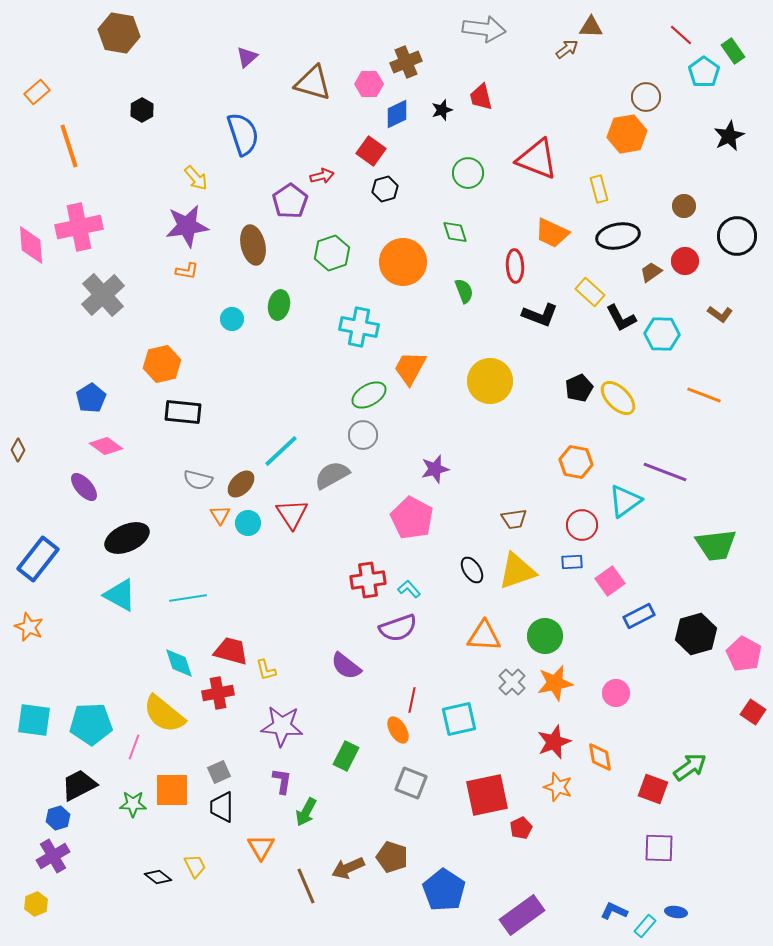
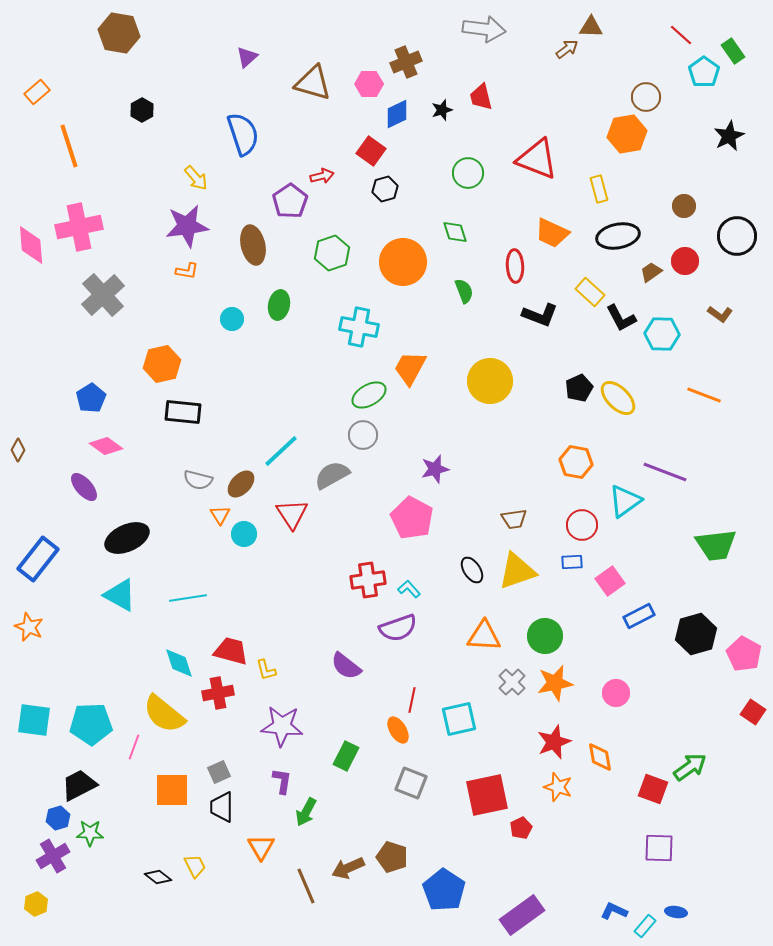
cyan circle at (248, 523): moved 4 px left, 11 px down
green star at (133, 804): moved 43 px left, 29 px down
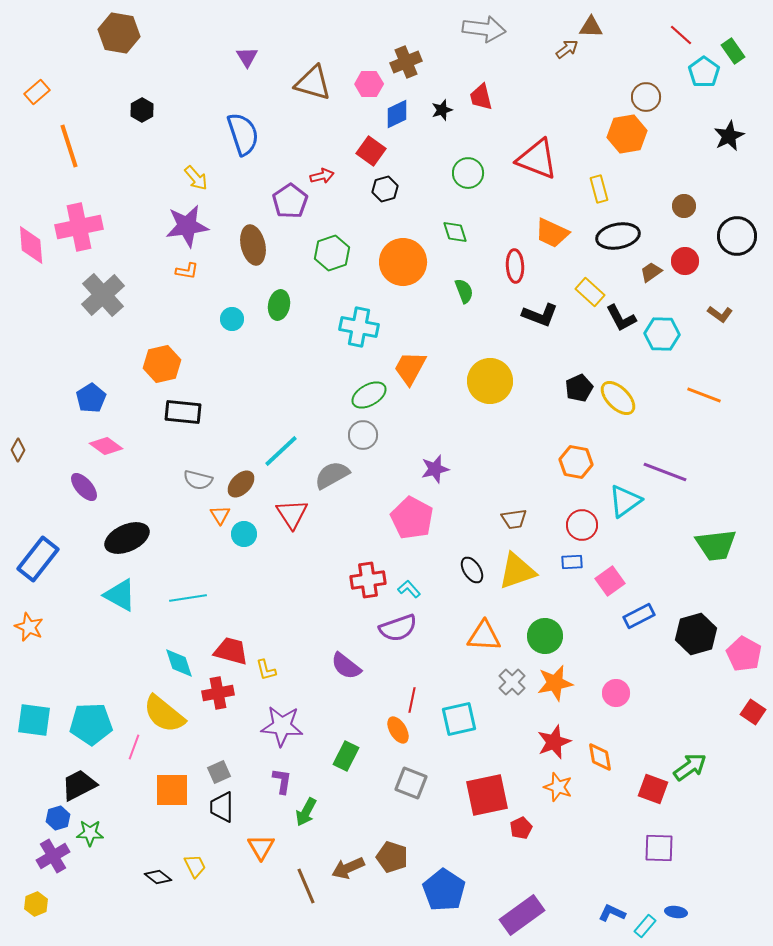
purple triangle at (247, 57): rotated 20 degrees counterclockwise
blue L-shape at (614, 911): moved 2 px left, 2 px down
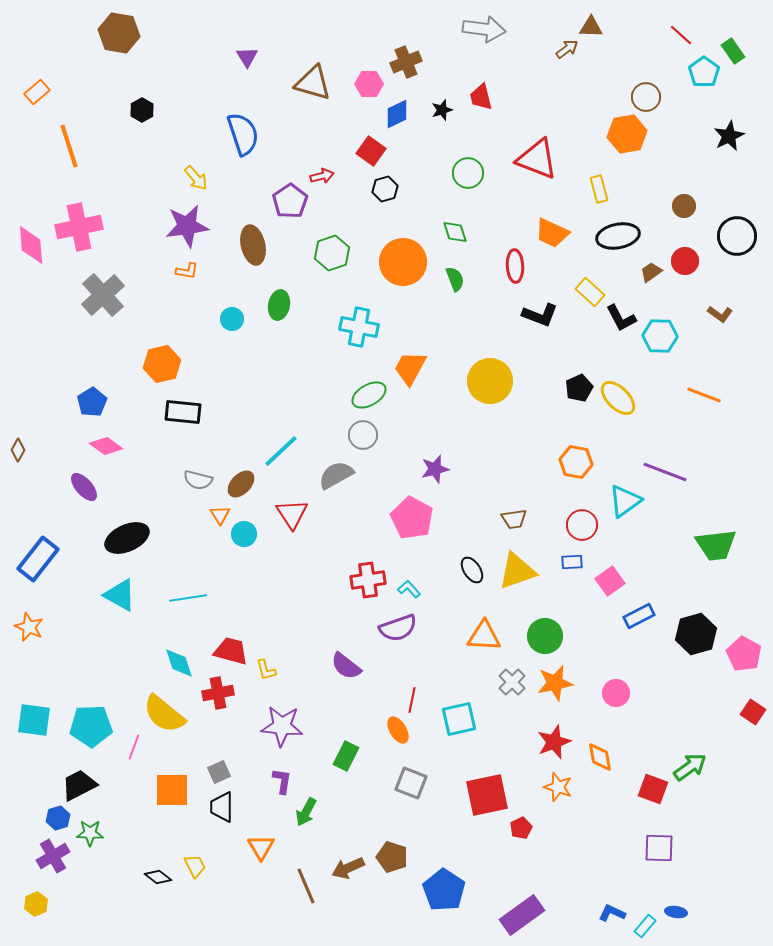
green semicircle at (464, 291): moved 9 px left, 12 px up
cyan hexagon at (662, 334): moved 2 px left, 2 px down
blue pentagon at (91, 398): moved 1 px right, 4 px down
gray semicircle at (332, 475): moved 4 px right
cyan pentagon at (91, 724): moved 2 px down
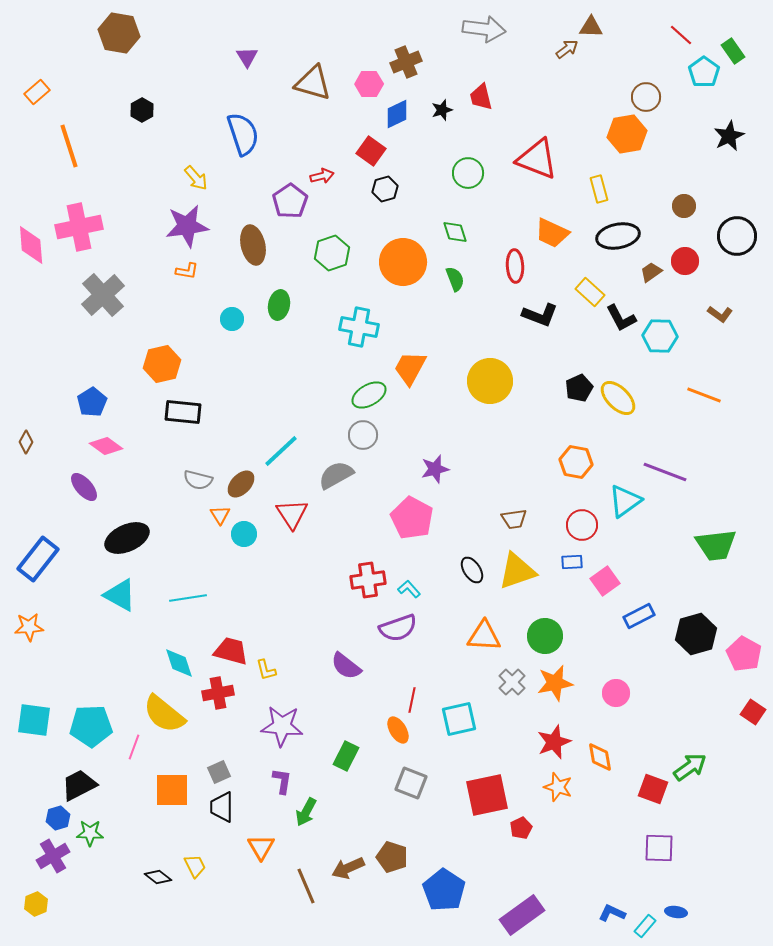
brown diamond at (18, 450): moved 8 px right, 8 px up
pink square at (610, 581): moved 5 px left
orange star at (29, 627): rotated 28 degrees counterclockwise
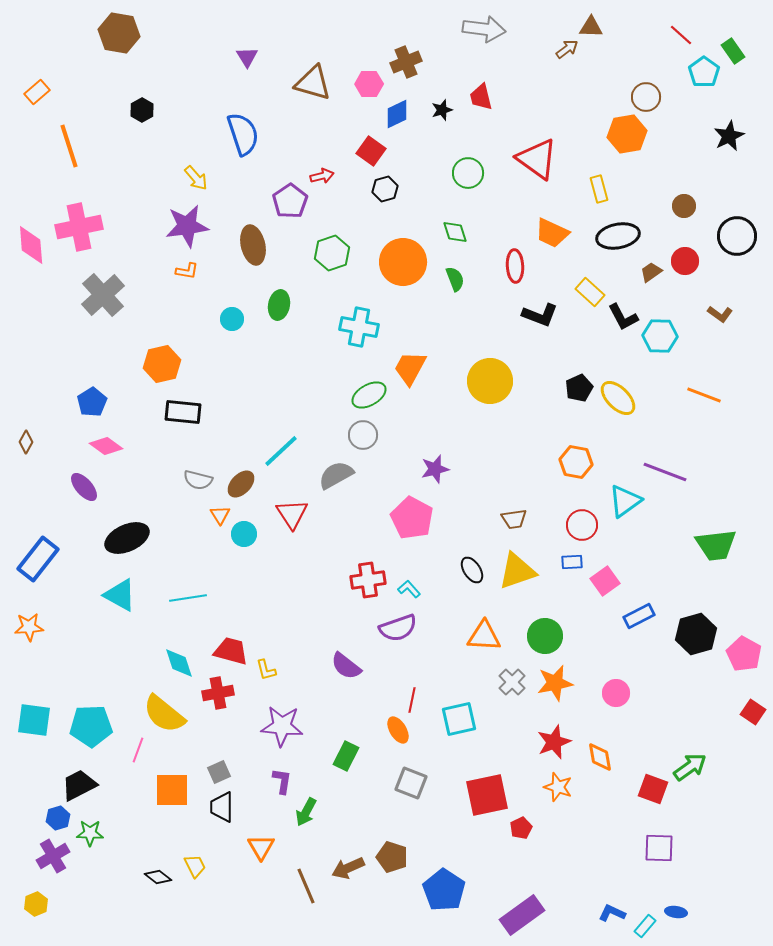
red triangle at (537, 159): rotated 15 degrees clockwise
black L-shape at (621, 318): moved 2 px right, 1 px up
pink line at (134, 747): moved 4 px right, 3 px down
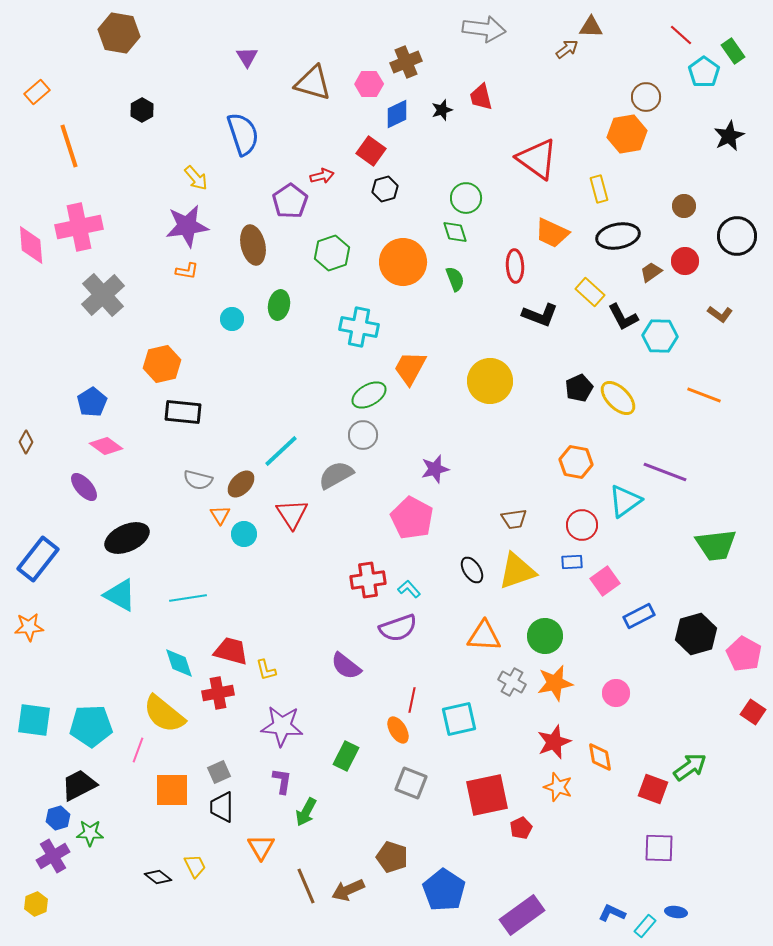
green circle at (468, 173): moved 2 px left, 25 px down
gray cross at (512, 682): rotated 16 degrees counterclockwise
brown arrow at (348, 868): moved 22 px down
